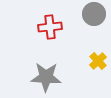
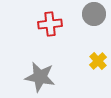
red cross: moved 3 px up
gray star: moved 6 px left; rotated 8 degrees clockwise
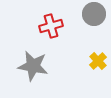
red cross: moved 1 px right, 2 px down; rotated 10 degrees counterclockwise
gray star: moved 7 px left, 11 px up
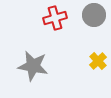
gray circle: moved 1 px down
red cross: moved 4 px right, 8 px up
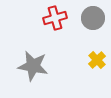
gray circle: moved 1 px left, 3 px down
yellow cross: moved 1 px left, 1 px up
